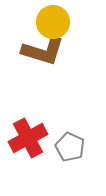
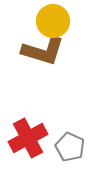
yellow circle: moved 1 px up
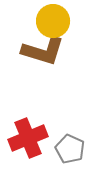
red cross: rotated 6 degrees clockwise
gray pentagon: moved 2 px down
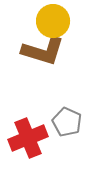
gray pentagon: moved 3 px left, 27 px up
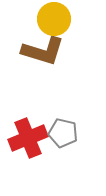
yellow circle: moved 1 px right, 2 px up
gray pentagon: moved 4 px left, 11 px down; rotated 12 degrees counterclockwise
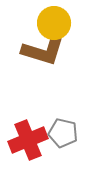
yellow circle: moved 4 px down
red cross: moved 2 px down
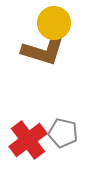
red cross: rotated 15 degrees counterclockwise
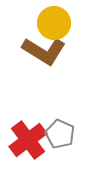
brown L-shape: moved 1 px right; rotated 15 degrees clockwise
gray pentagon: moved 3 px left, 1 px down; rotated 12 degrees clockwise
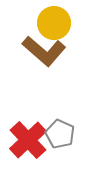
brown L-shape: rotated 9 degrees clockwise
red cross: rotated 6 degrees counterclockwise
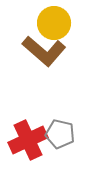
gray pentagon: rotated 12 degrees counterclockwise
red cross: rotated 18 degrees clockwise
